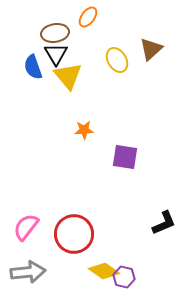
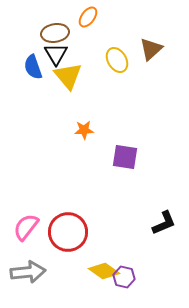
red circle: moved 6 px left, 2 px up
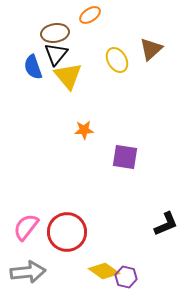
orange ellipse: moved 2 px right, 2 px up; rotated 20 degrees clockwise
black triangle: rotated 10 degrees clockwise
black L-shape: moved 2 px right, 1 px down
red circle: moved 1 px left
purple hexagon: moved 2 px right
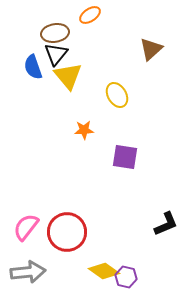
yellow ellipse: moved 35 px down
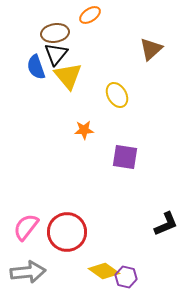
blue semicircle: moved 3 px right
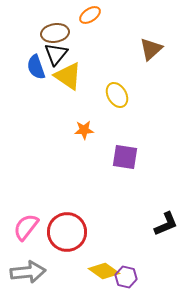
yellow triangle: rotated 16 degrees counterclockwise
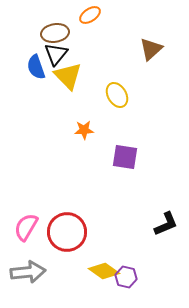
yellow triangle: rotated 12 degrees clockwise
pink semicircle: rotated 8 degrees counterclockwise
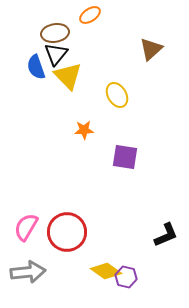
black L-shape: moved 11 px down
yellow diamond: moved 2 px right
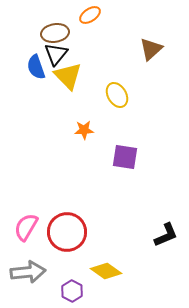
purple hexagon: moved 54 px left, 14 px down; rotated 15 degrees clockwise
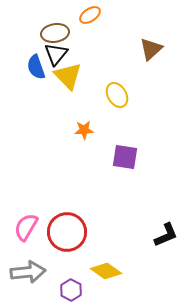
purple hexagon: moved 1 px left, 1 px up
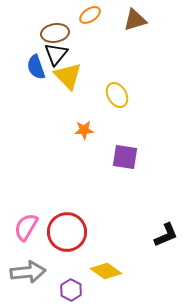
brown triangle: moved 16 px left, 29 px up; rotated 25 degrees clockwise
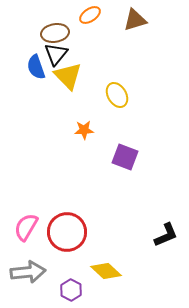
purple square: rotated 12 degrees clockwise
yellow diamond: rotated 8 degrees clockwise
